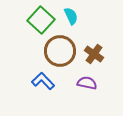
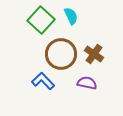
brown circle: moved 1 px right, 3 px down
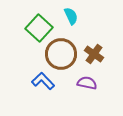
green square: moved 2 px left, 8 px down
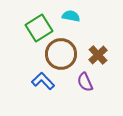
cyan semicircle: rotated 54 degrees counterclockwise
green square: rotated 16 degrees clockwise
brown cross: moved 4 px right, 1 px down; rotated 12 degrees clockwise
purple semicircle: moved 2 px left, 1 px up; rotated 126 degrees counterclockwise
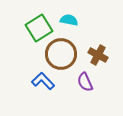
cyan semicircle: moved 2 px left, 4 px down
brown cross: rotated 18 degrees counterclockwise
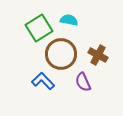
purple semicircle: moved 2 px left
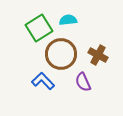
cyan semicircle: moved 1 px left; rotated 18 degrees counterclockwise
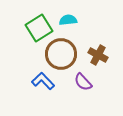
purple semicircle: rotated 18 degrees counterclockwise
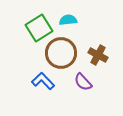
brown circle: moved 1 px up
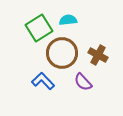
brown circle: moved 1 px right
